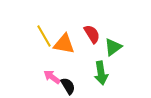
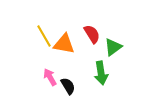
pink arrow: moved 2 px left; rotated 24 degrees clockwise
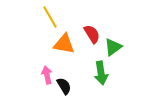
yellow line: moved 6 px right, 19 px up
pink arrow: moved 3 px left, 2 px up; rotated 18 degrees clockwise
black semicircle: moved 4 px left
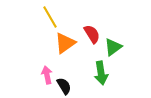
orange triangle: moved 1 px right, 1 px up; rotated 45 degrees counterclockwise
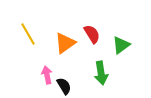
yellow line: moved 22 px left, 17 px down
green triangle: moved 8 px right, 2 px up
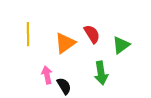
yellow line: rotated 30 degrees clockwise
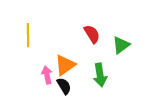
yellow line: moved 1 px down
orange triangle: moved 22 px down
green arrow: moved 1 px left, 2 px down
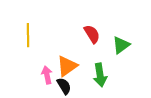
orange triangle: moved 2 px right, 1 px down
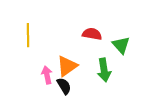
red semicircle: rotated 48 degrees counterclockwise
green triangle: rotated 36 degrees counterclockwise
green arrow: moved 4 px right, 5 px up
